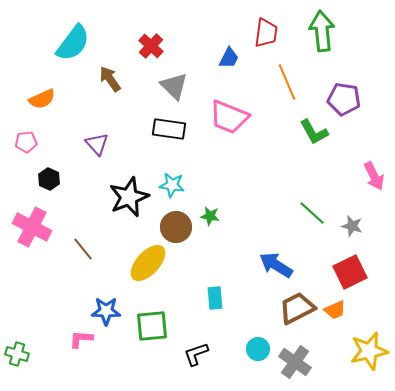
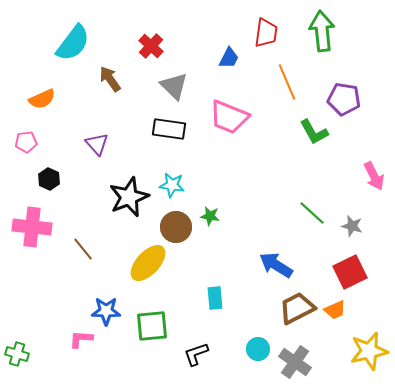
pink cross: rotated 21 degrees counterclockwise
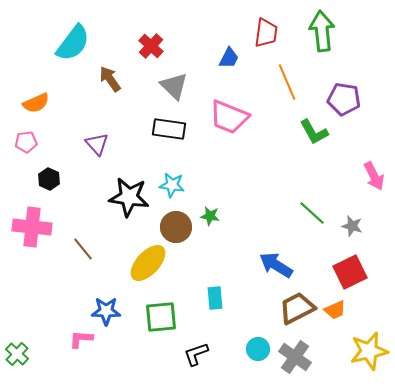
orange semicircle: moved 6 px left, 4 px down
black star: rotated 30 degrees clockwise
green square: moved 9 px right, 9 px up
green cross: rotated 25 degrees clockwise
gray cross: moved 5 px up
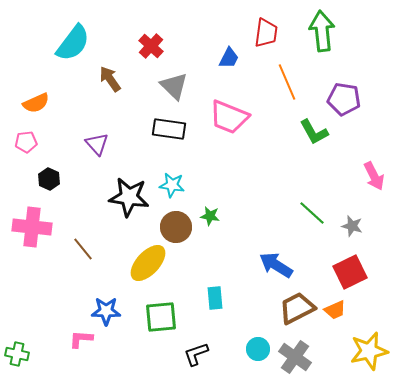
green cross: rotated 30 degrees counterclockwise
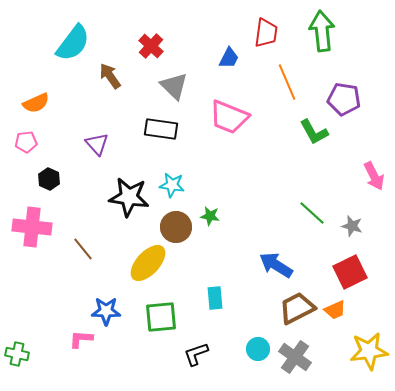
brown arrow: moved 3 px up
black rectangle: moved 8 px left
yellow star: rotated 6 degrees clockwise
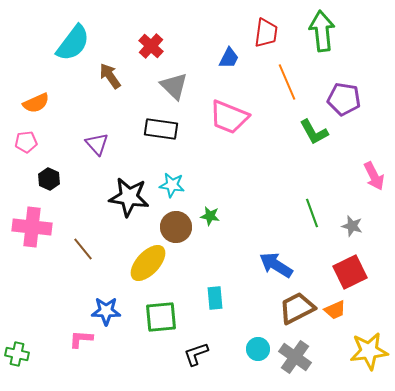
green line: rotated 28 degrees clockwise
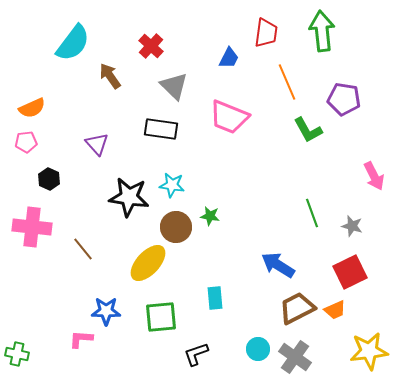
orange semicircle: moved 4 px left, 5 px down
green L-shape: moved 6 px left, 2 px up
blue arrow: moved 2 px right
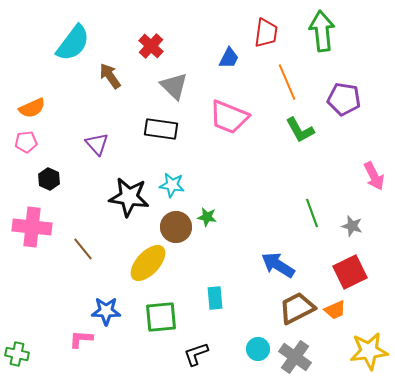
green L-shape: moved 8 px left
green star: moved 3 px left, 1 px down
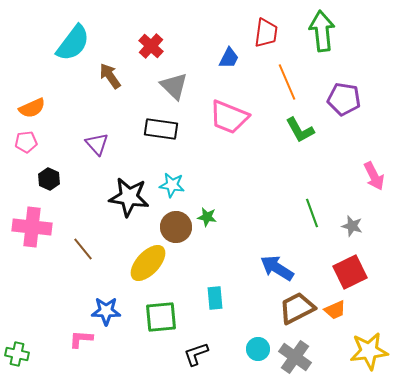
blue arrow: moved 1 px left, 3 px down
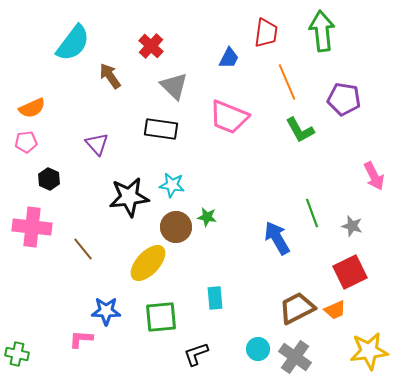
black star: rotated 15 degrees counterclockwise
blue arrow: moved 30 px up; rotated 28 degrees clockwise
